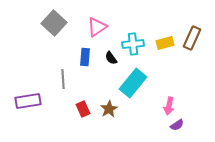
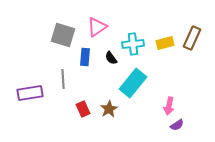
gray square: moved 9 px right, 12 px down; rotated 25 degrees counterclockwise
purple rectangle: moved 2 px right, 8 px up
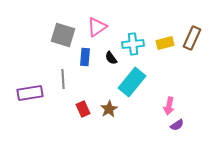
cyan rectangle: moved 1 px left, 1 px up
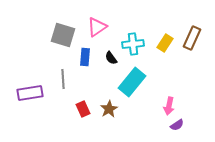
yellow rectangle: rotated 42 degrees counterclockwise
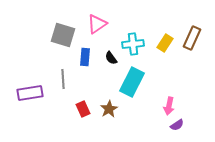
pink triangle: moved 3 px up
cyan rectangle: rotated 12 degrees counterclockwise
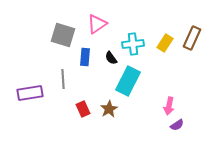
cyan rectangle: moved 4 px left, 1 px up
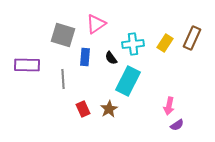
pink triangle: moved 1 px left
purple rectangle: moved 3 px left, 28 px up; rotated 10 degrees clockwise
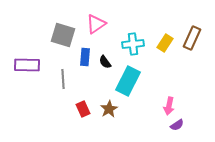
black semicircle: moved 6 px left, 4 px down
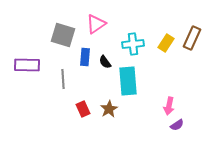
yellow rectangle: moved 1 px right
cyan rectangle: rotated 32 degrees counterclockwise
